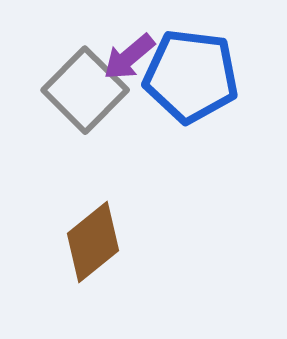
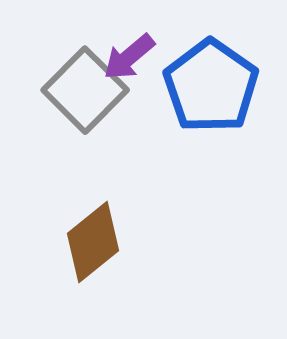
blue pentagon: moved 20 px right, 10 px down; rotated 28 degrees clockwise
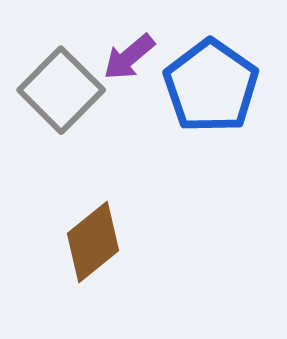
gray square: moved 24 px left
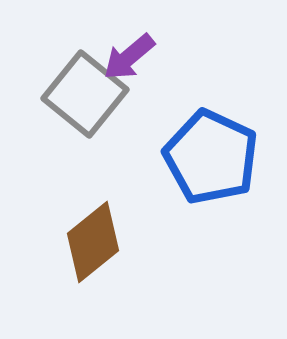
blue pentagon: moved 71 px down; rotated 10 degrees counterclockwise
gray square: moved 24 px right, 4 px down; rotated 6 degrees counterclockwise
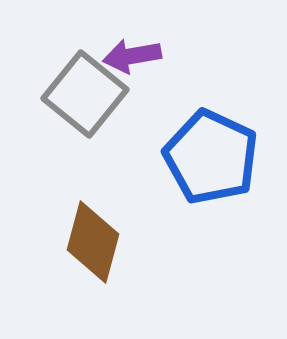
purple arrow: moved 3 px right, 1 px up; rotated 30 degrees clockwise
brown diamond: rotated 36 degrees counterclockwise
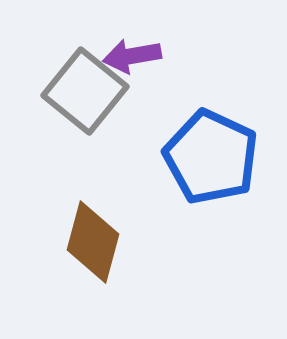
gray square: moved 3 px up
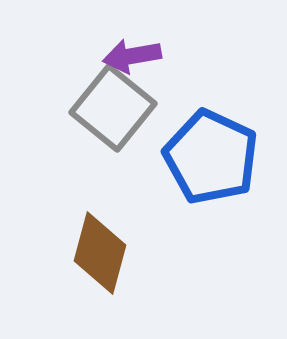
gray square: moved 28 px right, 17 px down
brown diamond: moved 7 px right, 11 px down
